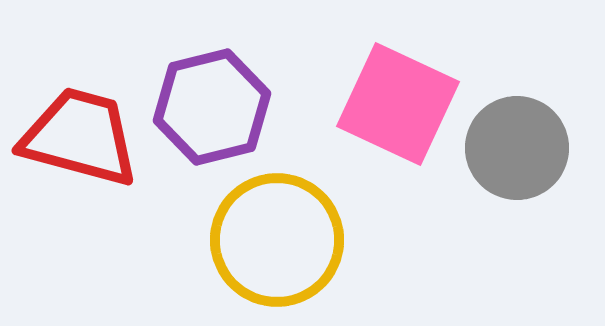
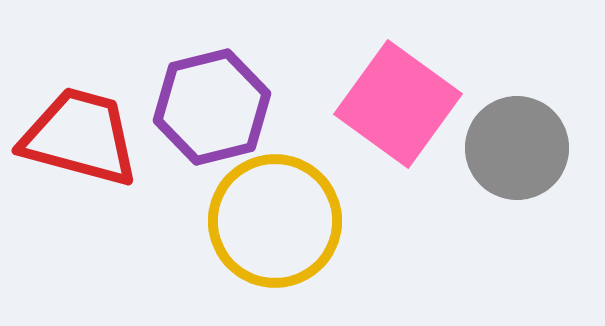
pink square: rotated 11 degrees clockwise
yellow circle: moved 2 px left, 19 px up
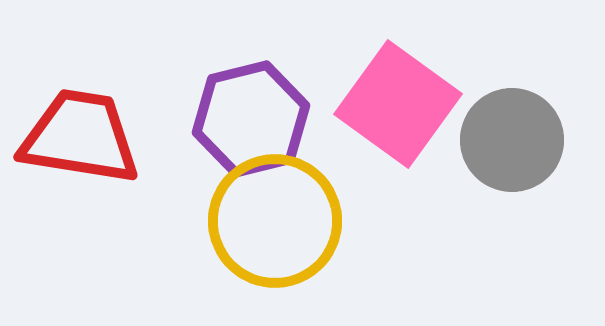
purple hexagon: moved 39 px right, 12 px down
red trapezoid: rotated 6 degrees counterclockwise
gray circle: moved 5 px left, 8 px up
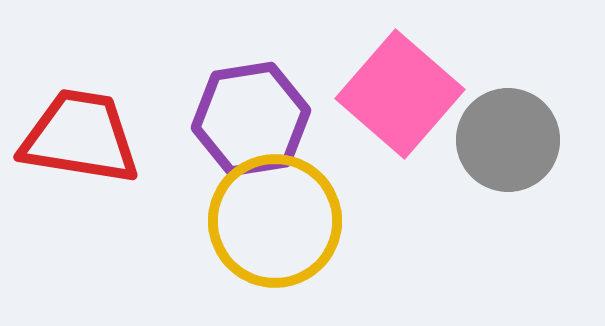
pink square: moved 2 px right, 10 px up; rotated 5 degrees clockwise
purple hexagon: rotated 5 degrees clockwise
gray circle: moved 4 px left
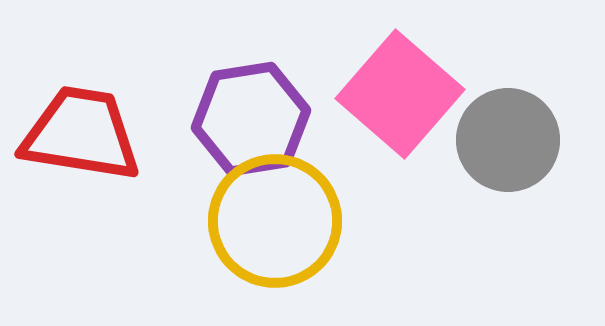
red trapezoid: moved 1 px right, 3 px up
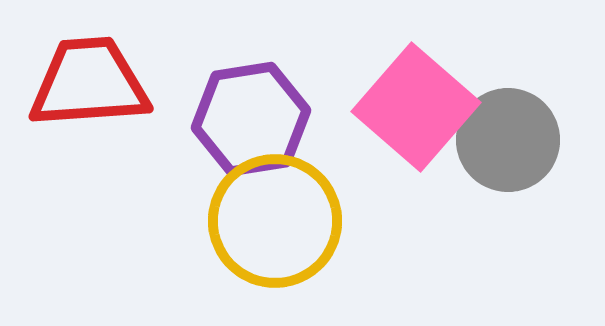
pink square: moved 16 px right, 13 px down
red trapezoid: moved 8 px right, 51 px up; rotated 13 degrees counterclockwise
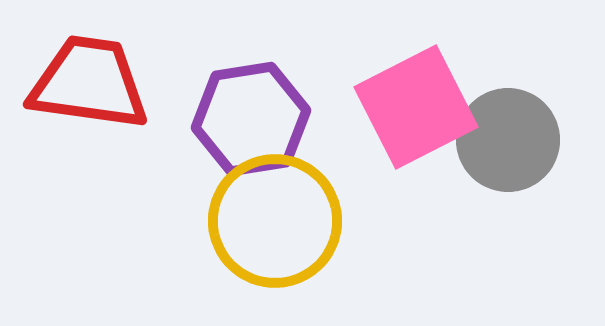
red trapezoid: rotated 12 degrees clockwise
pink square: rotated 22 degrees clockwise
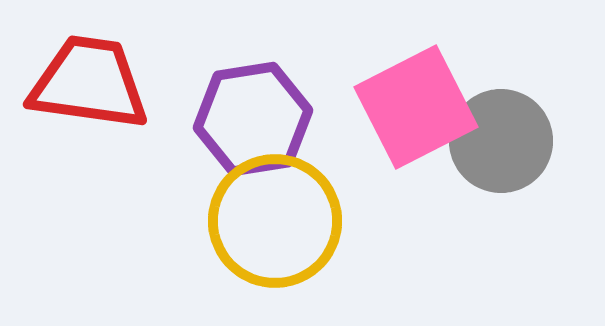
purple hexagon: moved 2 px right
gray circle: moved 7 px left, 1 px down
